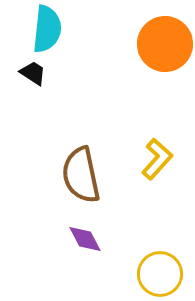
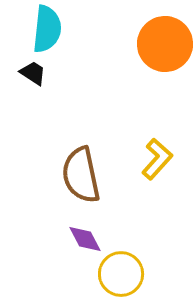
yellow circle: moved 39 px left
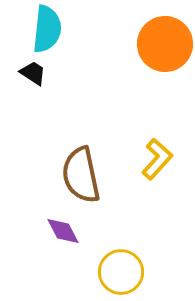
purple diamond: moved 22 px left, 8 px up
yellow circle: moved 2 px up
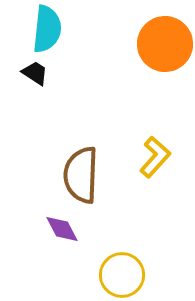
black trapezoid: moved 2 px right
yellow L-shape: moved 2 px left, 2 px up
brown semicircle: rotated 14 degrees clockwise
purple diamond: moved 1 px left, 2 px up
yellow circle: moved 1 px right, 3 px down
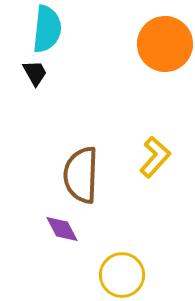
black trapezoid: rotated 28 degrees clockwise
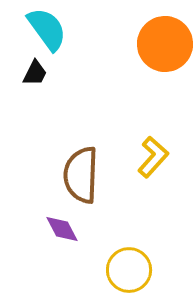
cyan semicircle: rotated 42 degrees counterclockwise
black trapezoid: rotated 56 degrees clockwise
yellow L-shape: moved 2 px left
yellow circle: moved 7 px right, 5 px up
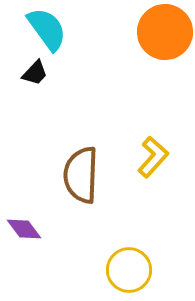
orange circle: moved 12 px up
black trapezoid: rotated 16 degrees clockwise
purple diamond: moved 38 px left; rotated 9 degrees counterclockwise
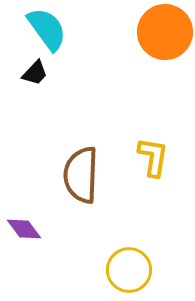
yellow L-shape: rotated 33 degrees counterclockwise
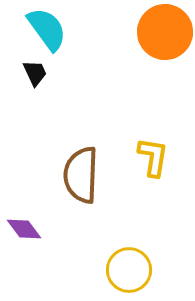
black trapezoid: rotated 68 degrees counterclockwise
